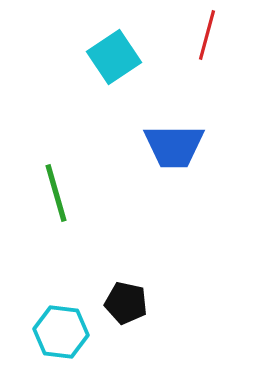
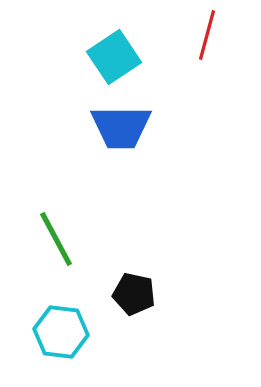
blue trapezoid: moved 53 px left, 19 px up
green line: moved 46 px down; rotated 12 degrees counterclockwise
black pentagon: moved 8 px right, 9 px up
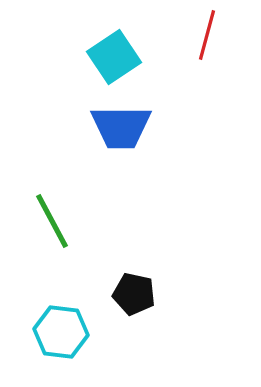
green line: moved 4 px left, 18 px up
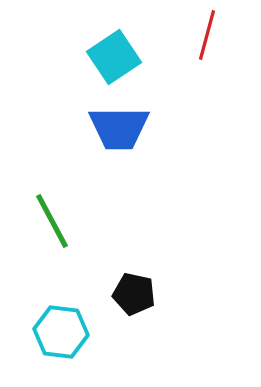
blue trapezoid: moved 2 px left, 1 px down
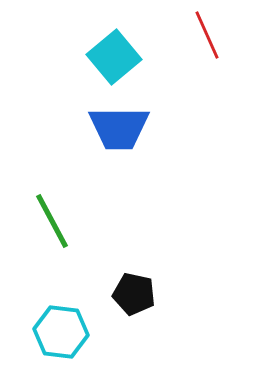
red line: rotated 39 degrees counterclockwise
cyan square: rotated 6 degrees counterclockwise
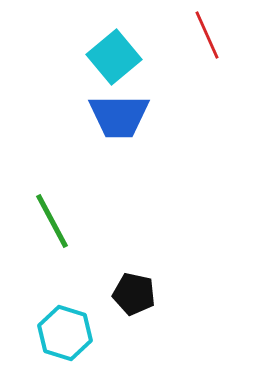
blue trapezoid: moved 12 px up
cyan hexagon: moved 4 px right, 1 px down; rotated 10 degrees clockwise
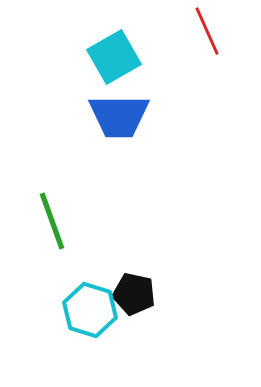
red line: moved 4 px up
cyan square: rotated 10 degrees clockwise
green line: rotated 8 degrees clockwise
cyan hexagon: moved 25 px right, 23 px up
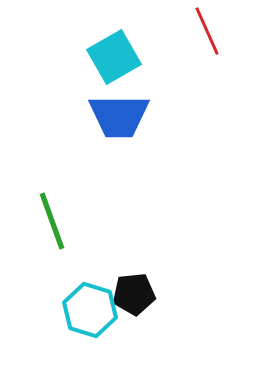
black pentagon: rotated 18 degrees counterclockwise
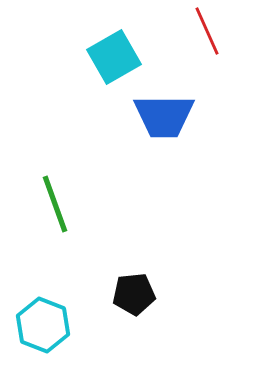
blue trapezoid: moved 45 px right
green line: moved 3 px right, 17 px up
cyan hexagon: moved 47 px left, 15 px down; rotated 4 degrees clockwise
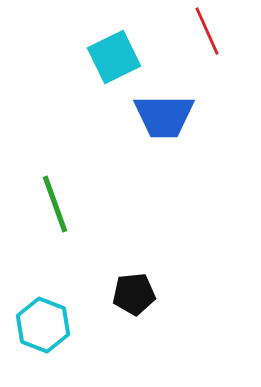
cyan square: rotated 4 degrees clockwise
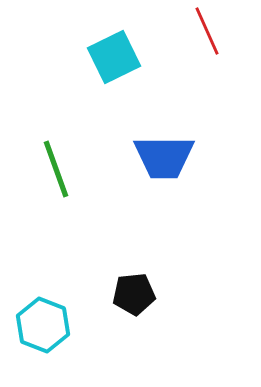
blue trapezoid: moved 41 px down
green line: moved 1 px right, 35 px up
